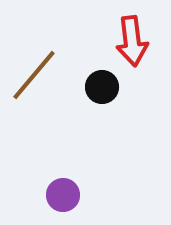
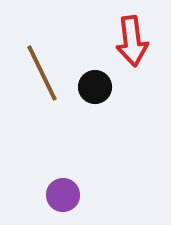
brown line: moved 8 px right, 2 px up; rotated 66 degrees counterclockwise
black circle: moved 7 px left
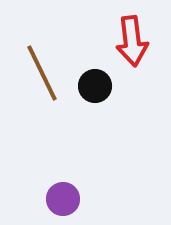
black circle: moved 1 px up
purple circle: moved 4 px down
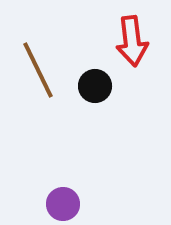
brown line: moved 4 px left, 3 px up
purple circle: moved 5 px down
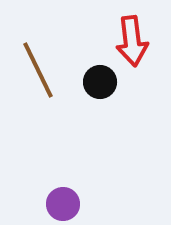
black circle: moved 5 px right, 4 px up
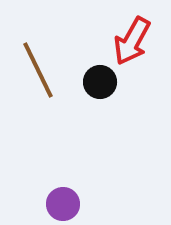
red arrow: rotated 36 degrees clockwise
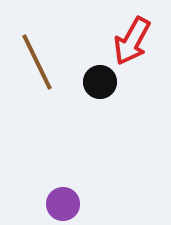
brown line: moved 1 px left, 8 px up
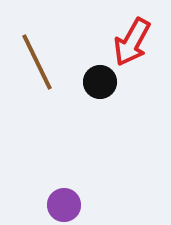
red arrow: moved 1 px down
purple circle: moved 1 px right, 1 px down
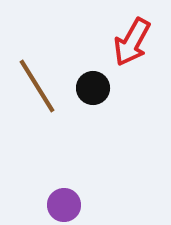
brown line: moved 24 px down; rotated 6 degrees counterclockwise
black circle: moved 7 px left, 6 px down
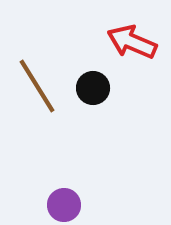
red arrow: rotated 84 degrees clockwise
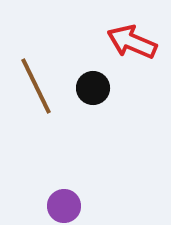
brown line: moved 1 px left; rotated 6 degrees clockwise
purple circle: moved 1 px down
